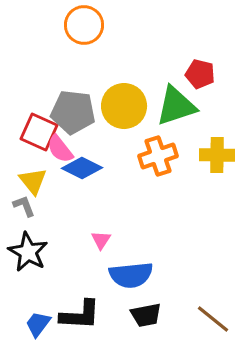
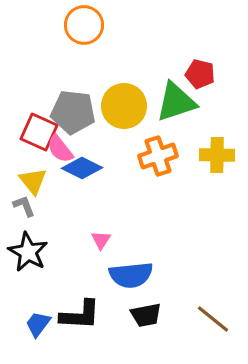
green triangle: moved 4 px up
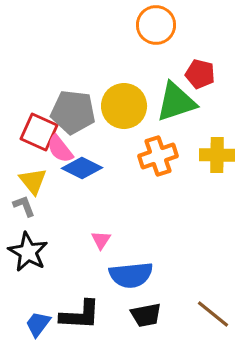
orange circle: moved 72 px right
brown line: moved 5 px up
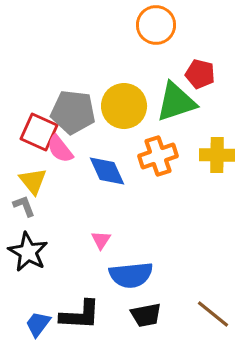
blue diamond: moved 25 px right, 3 px down; rotated 39 degrees clockwise
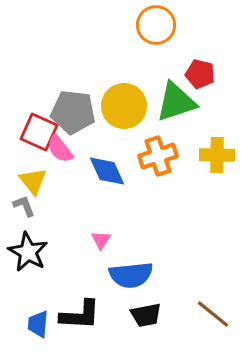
blue trapezoid: rotated 32 degrees counterclockwise
